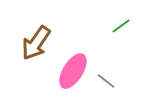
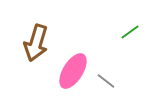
green line: moved 9 px right, 6 px down
brown arrow: rotated 18 degrees counterclockwise
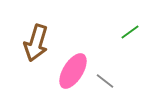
gray line: moved 1 px left
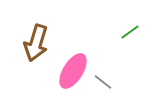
gray line: moved 2 px left, 1 px down
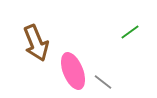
brown arrow: rotated 39 degrees counterclockwise
pink ellipse: rotated 54 degrees counterclockwise
